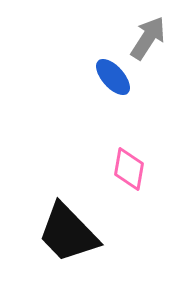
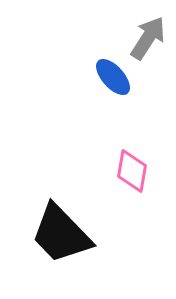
pink diamond: moved 3 px right, 2 px down
black trapezoid: moved 7 px left, 1 px down
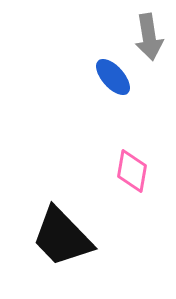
gray arrow: moved 1 px right, 1 px up; rotated 138 degrees clockwise
black trapezoid: moved 1 px right, 3 px down
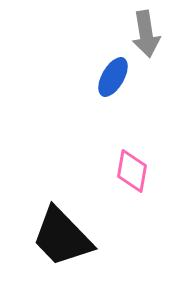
gray arrow: moved 3 px left, 3 px up
blue ellipse: rotated 72 degrees clockwise
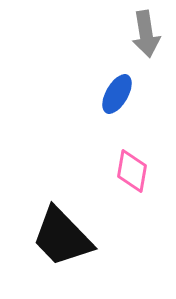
blue ellipse: moved 4 px right, 17 px down
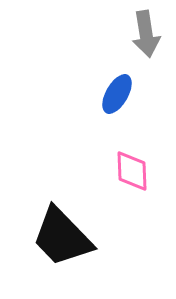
pink diamond: rotated 12 degrees counterclockwise
